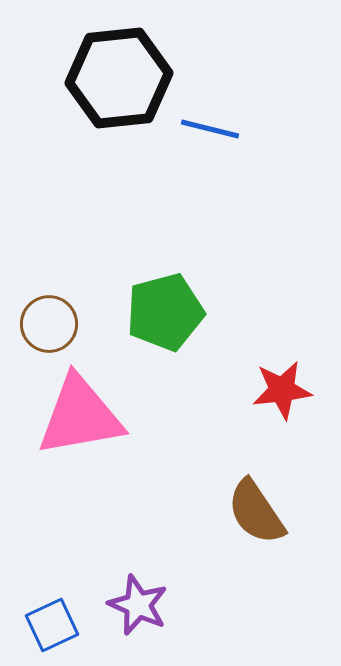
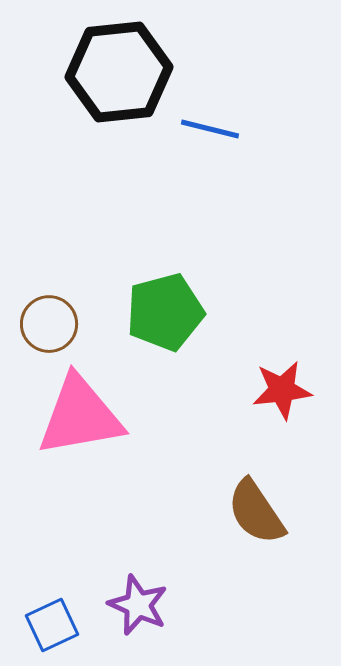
black hexagon: moved 6 px up
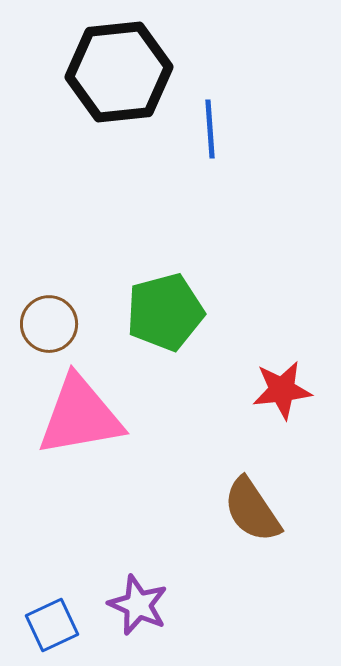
blue line: rotated 72 degrees clockwise
brown semicircle: moved 4 px left, 2 px up
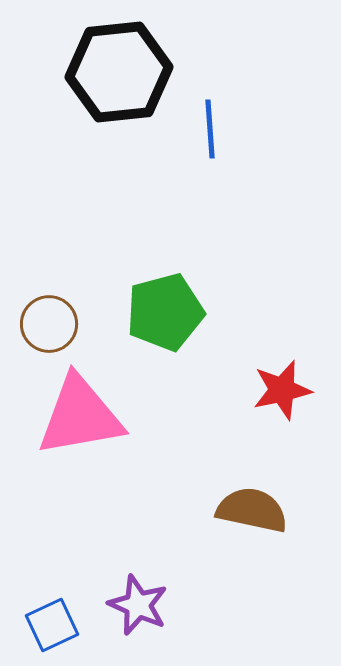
red star: rotated 6 degrees counterclockwise
brown semicircle: rotated 136 degrees clockwise
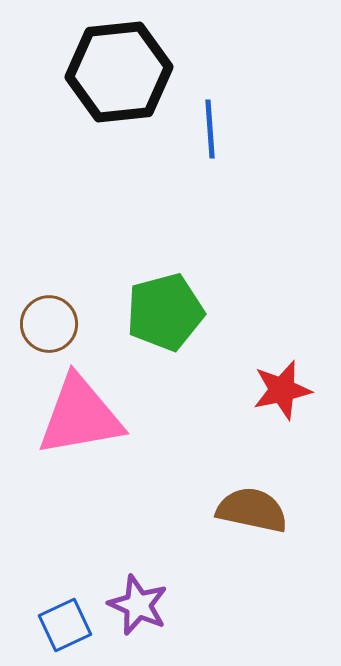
blue square: moved 13 px right
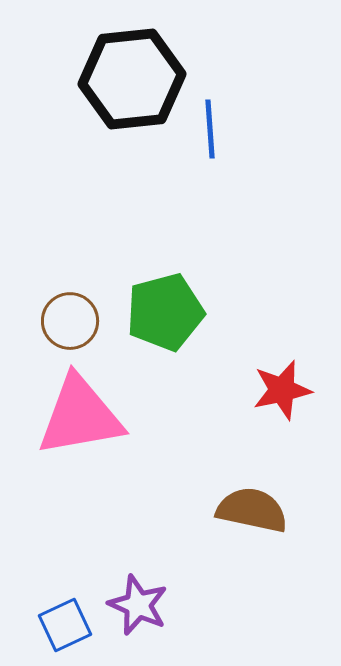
black hexagon: moved 13 px right, 7 px down
brown circle: moved 21 px right, 3 px up
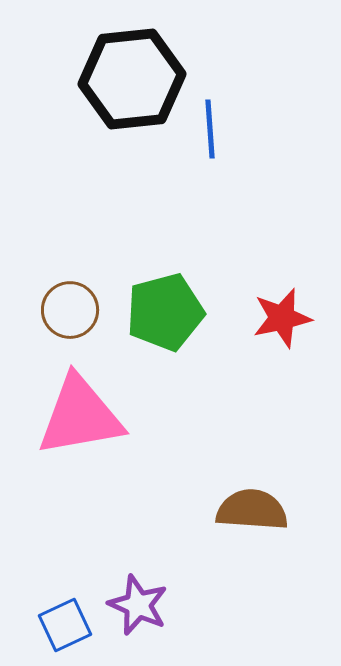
brown circle: moved 11 px up
red star: moved 72 px up
brown semicircle: rotated 8 degrees counterclockwise
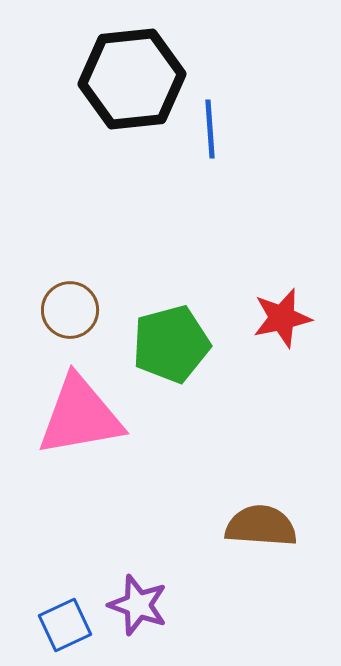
green pentagon: moved 6 px right, 32 px down
brown semicircle: moved 9 px right, 16 px down
purple star: rotated 4 degrees counterclockwise
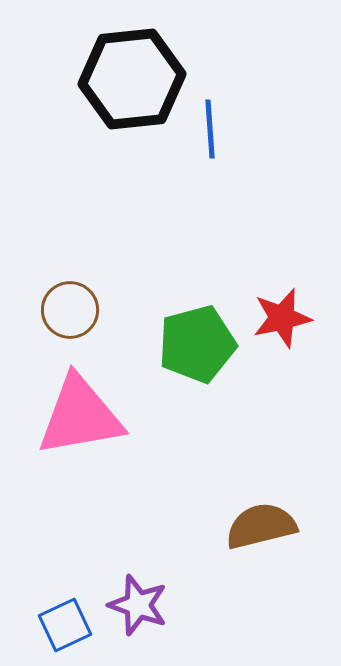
green pentagon: moved 26 px right
brown semicircle: rotated 18 degrees counterclockwise
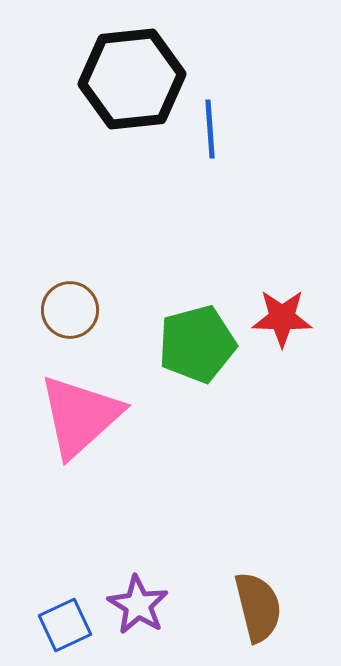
red star: rotated 14 degrees clockwise
pink triangle: rotated 32 degrees counterclockwise
brown semicircle: moved 3 px left, 81 px down; rotated 90 degrees clockwise
purple star: rotated 12 degrees clockwise
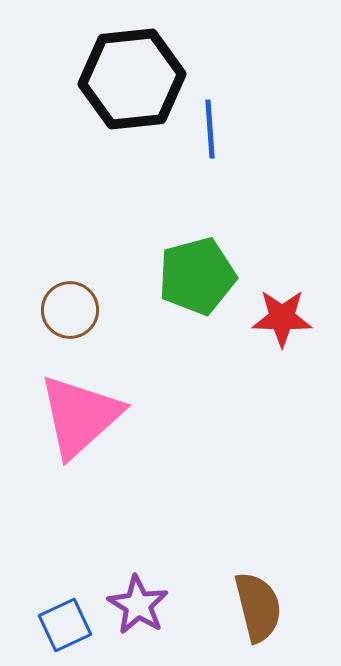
green pentagon: moved 68 px up
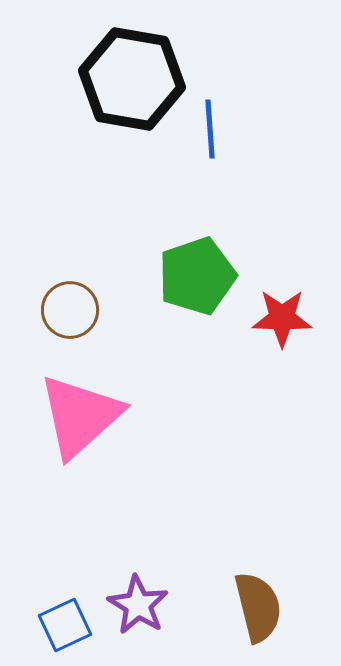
black hexagon: rotated 16 degrees clockwise
green pentagon: rotated 4 degrees counterclockwise
